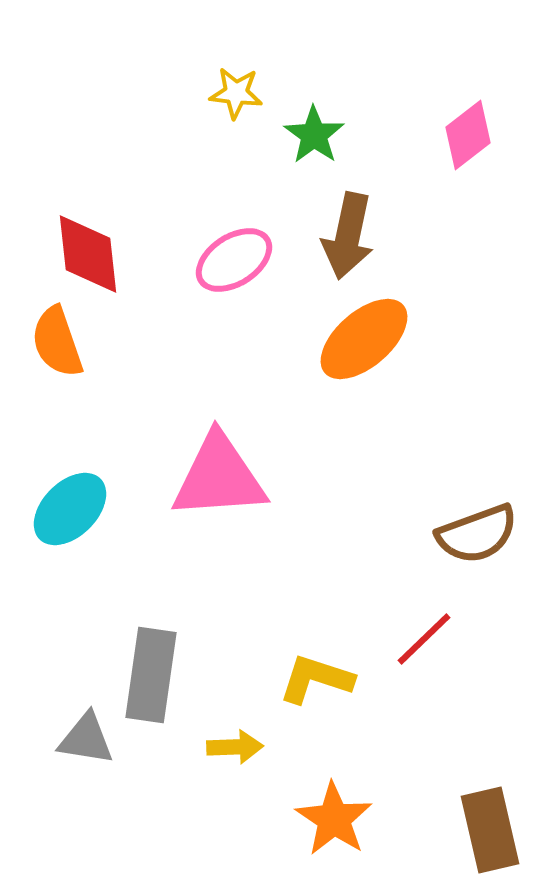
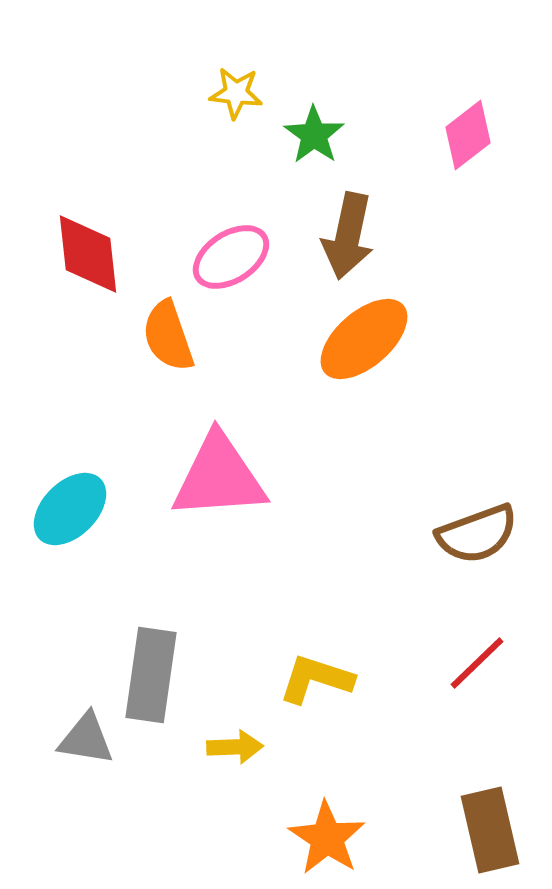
pink ellipse: moved 3 px left, 3 px up
orange semicircle: moved 111 px right, 6 px up
red line: moved 53 px right, 24 px down
orange star: moved 7 px left, 19 px down
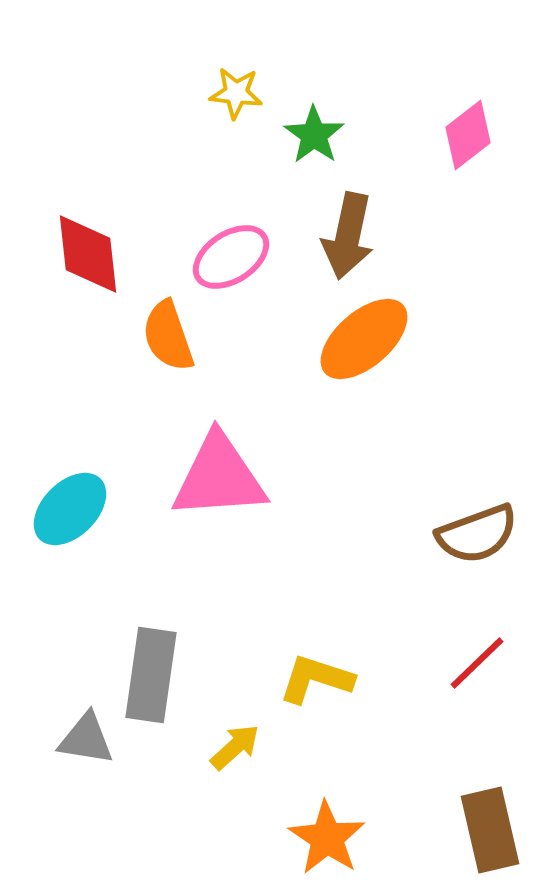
yellow arrow: rotated 40 degrees counterclockwise
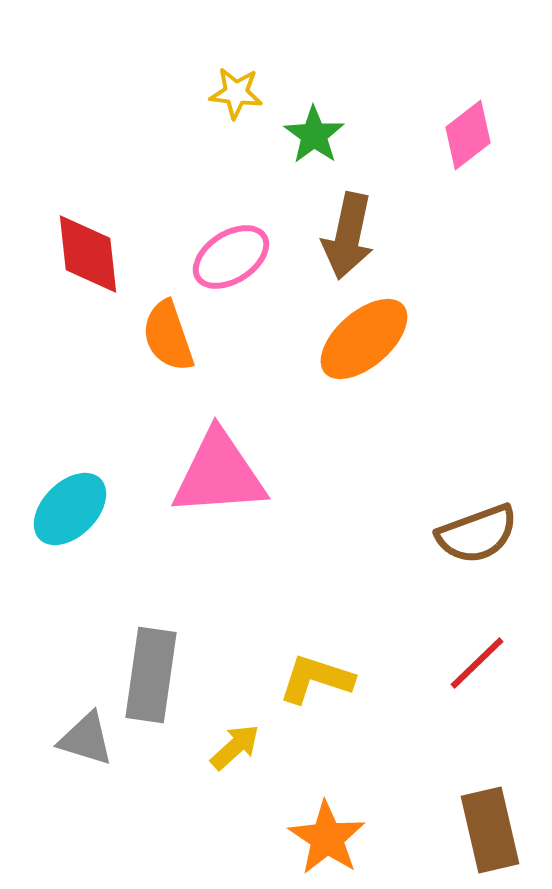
pink triangle: moved 3 px up
gray triangle: rotated 8 degrees clockwise
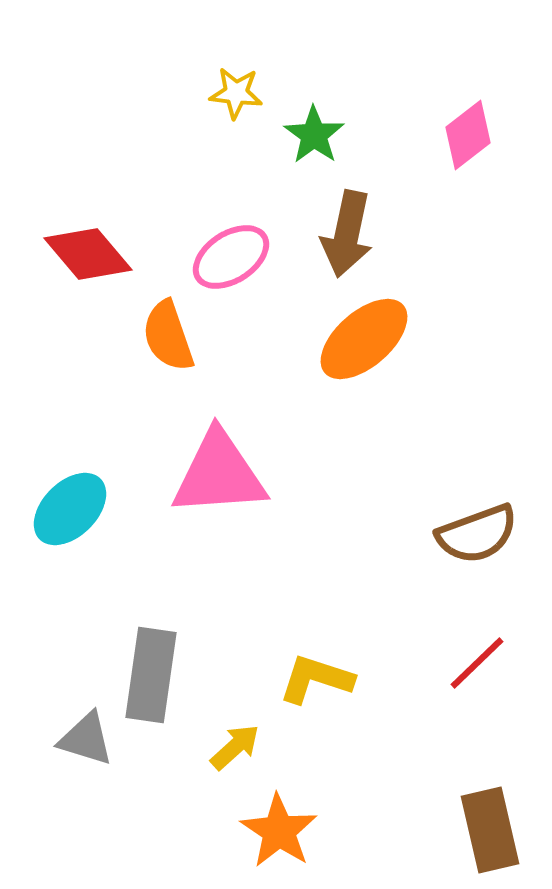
brown arrow: moved 1 px left, 2 px up
red diamond: rotated 34 degrees counterclockwise
orange star: moved 48 px left, 7 px up
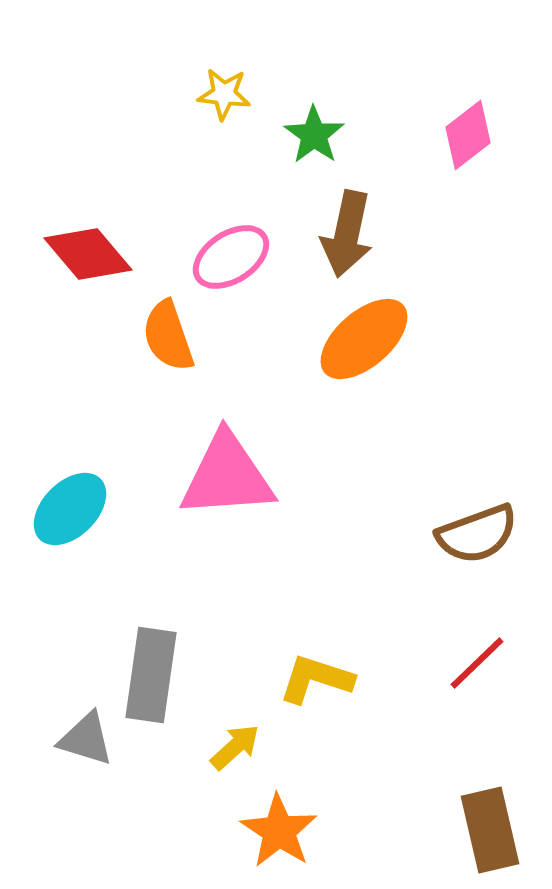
yellow star: moved 12 px left, 1 px down
pink triangle: moved 8 px right, 2 px down
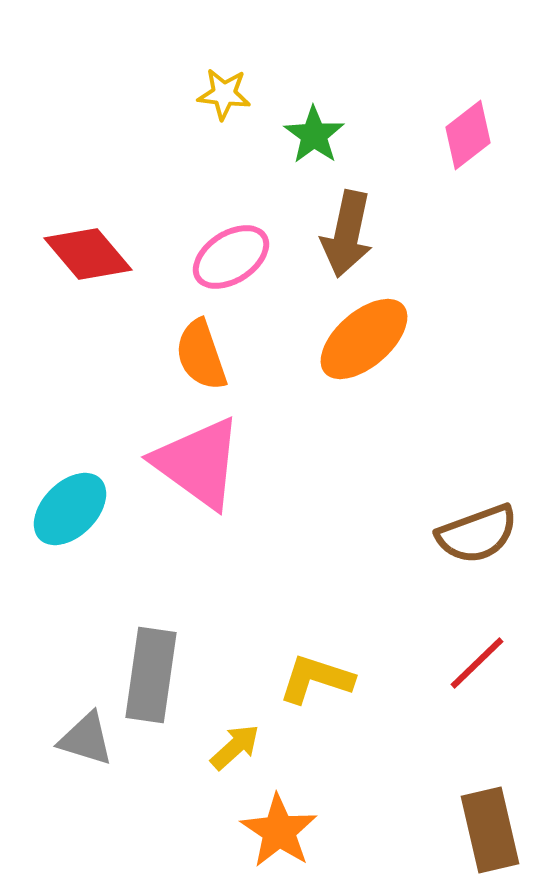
orange semicircle: moved 33 px right, 19 px down
pink triangle: moved 29 px left, 13 px up; rotated 40 degrees clockwise
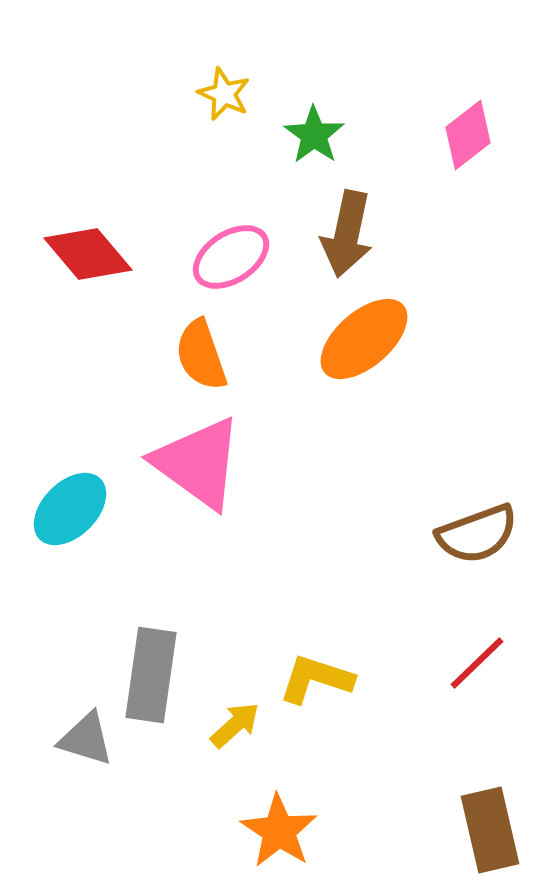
yellow star: rotated 18 degrees clockwise
yellow arrow: moved 22 px up
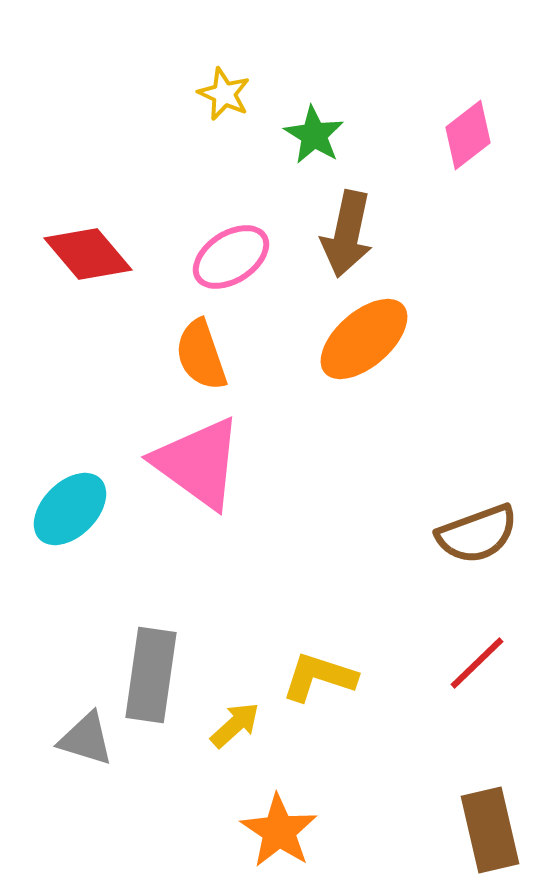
green star: rotated 4 degrees counterclockwise
yellow L-shape: moved 3 px right, 2 px up
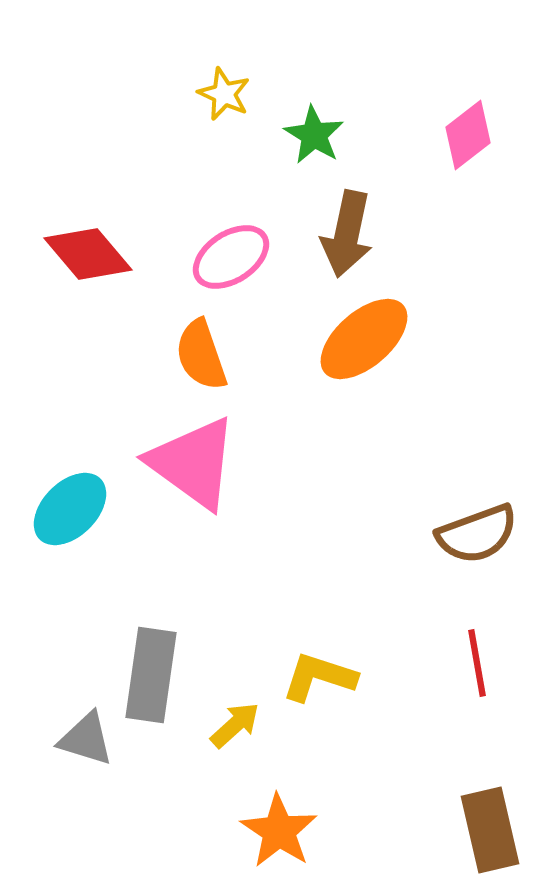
pink triangle: moved 5 px left
red line: rotated 56 degrees counterclockwise
